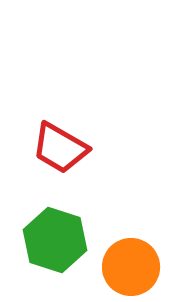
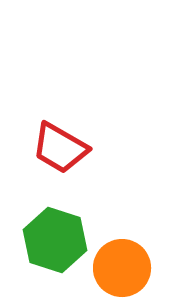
orange circle: moved 9 px left, 1 px down
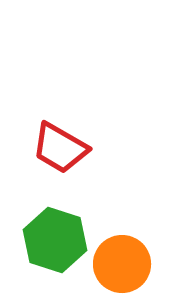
orange circle: moved 4 px up
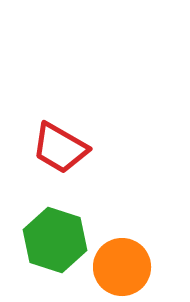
orange circle: moved 3 px down
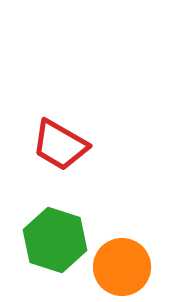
red trapezoid: moved 3 px up
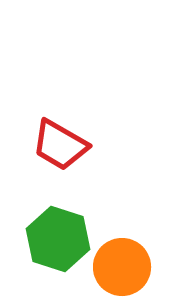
green hexagon: moved 3 px right, 1 px up
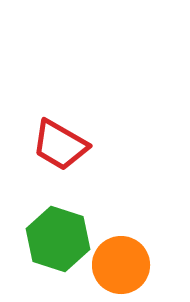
orange circle: moved 1 px left, 2 px up
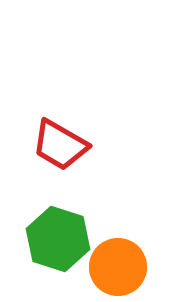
orange circle: moved 3 px left, 2 px down
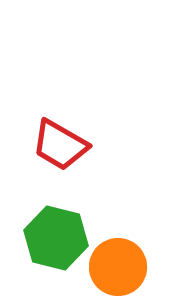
green hexagon: moved 2 px left, 1 px up; rotated 4 degrees counterclockwise
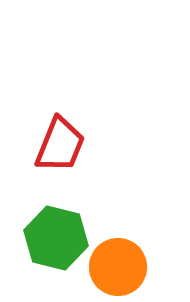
red trapezoid: rotated 98 degrees counterclockwise
